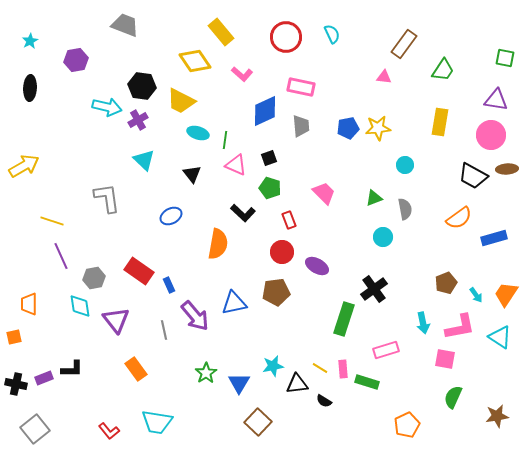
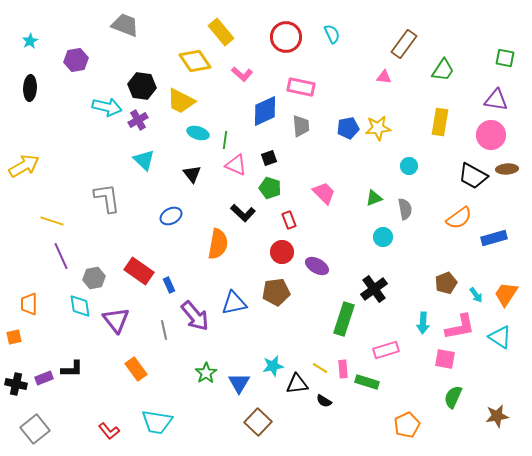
cyan circle at (405, 165): moved 4 px right, 1 px down
cyan arrow at (423, 323): rotated 15 degrees clockwise
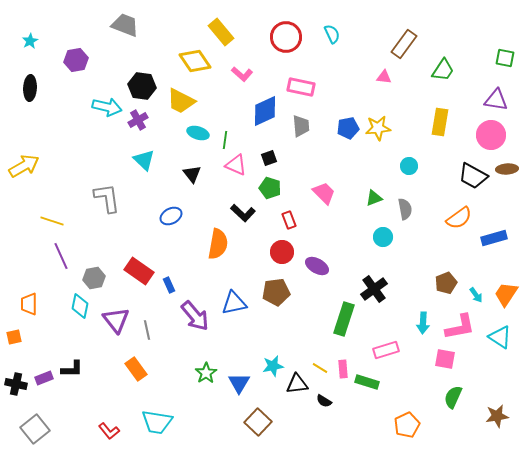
cyan diamond at (80, 306): rotated 20 degrees clockwise
gray line at (164, 330): moved 17 px left
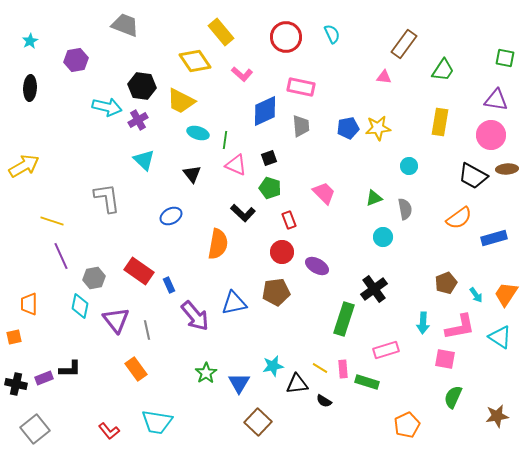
black L-shape at (72, 369): moved 2 px left
